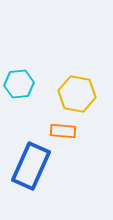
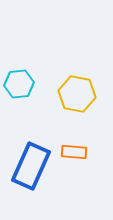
orange rectangle: moved 11 px right, 21 px down
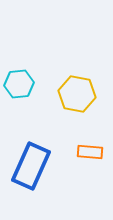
orange rectangle: moved 16 px right
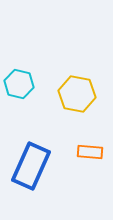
cyan hexagon: rotated 20 degrees clockwise
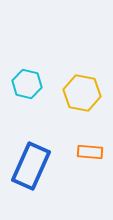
cyan hexagon: moved 8 px right
yellow hexagon: moved 5 px right, 1 px up
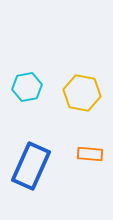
cyan hexagon: moved 3 px down; rotated 24 degrees counterclockwise
orange rectangle: moved 2 px down
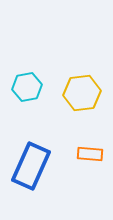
yellow hexagon: rotated 18 degrees counterclockwise
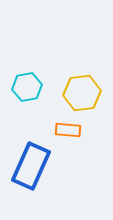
orange rectangle: moved 22 px left, 24 px up
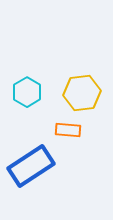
cyan hexagon: moved 5 px down; rotated 20 degrees counterclockwise
blue rectangle: rotated 33 degrees clockwise
